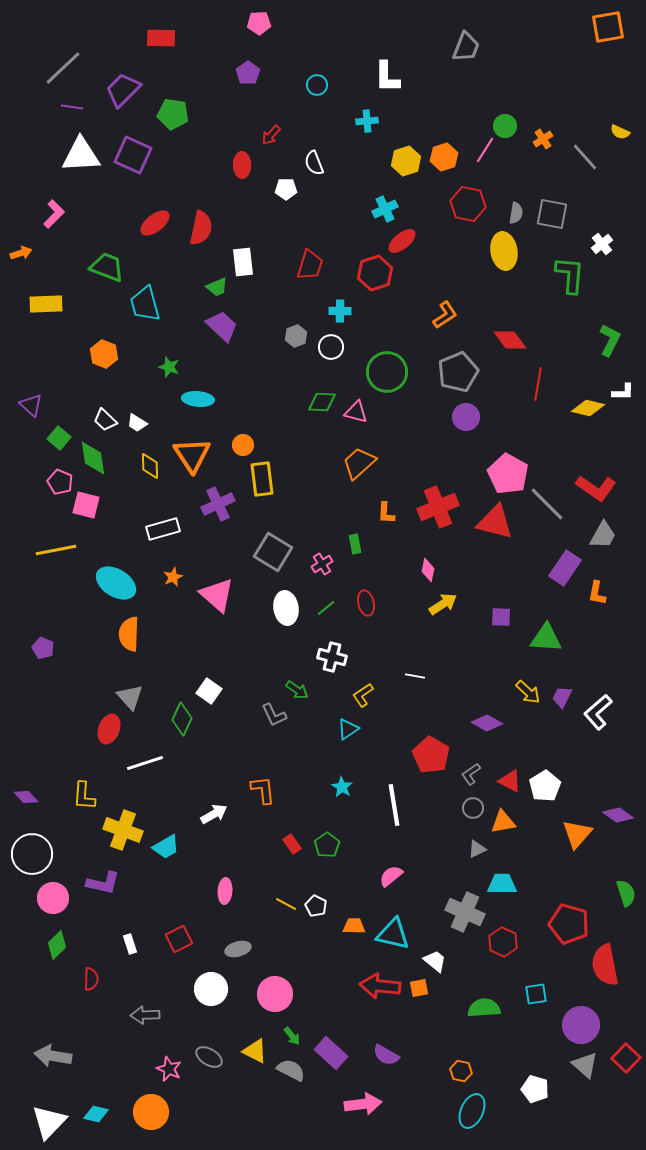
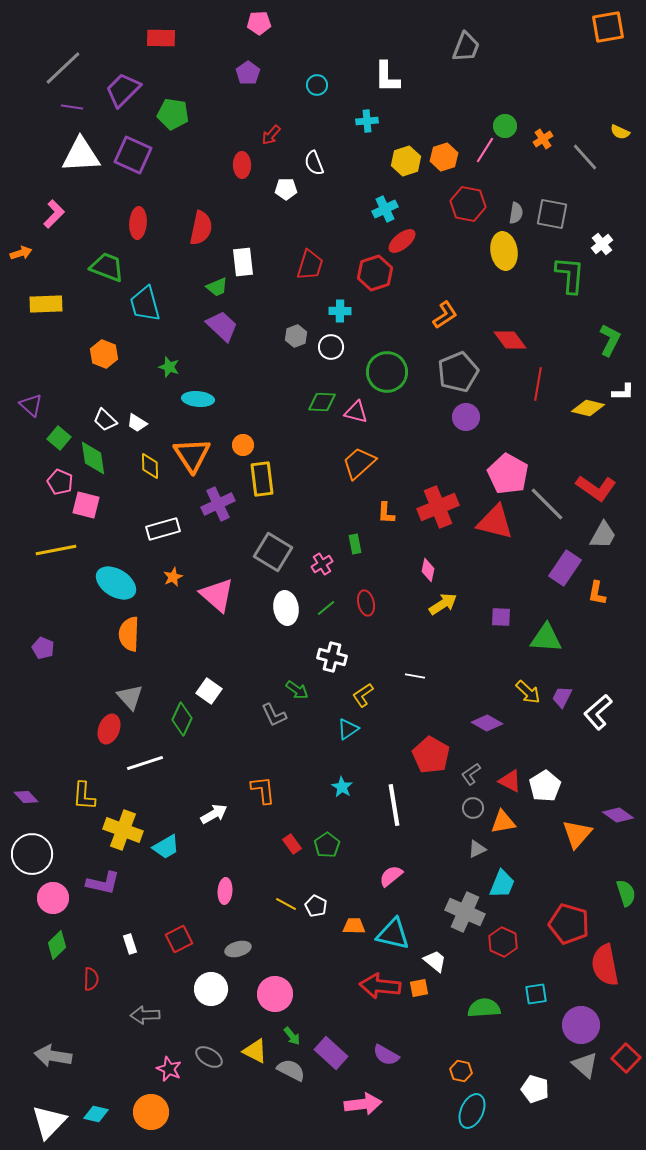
red ellipse at (155, 223): moved 17 px left; rotated 48 degrees counterclockwise
cyan trapezoid at (502, 884): rotated 112 degrees clockwise
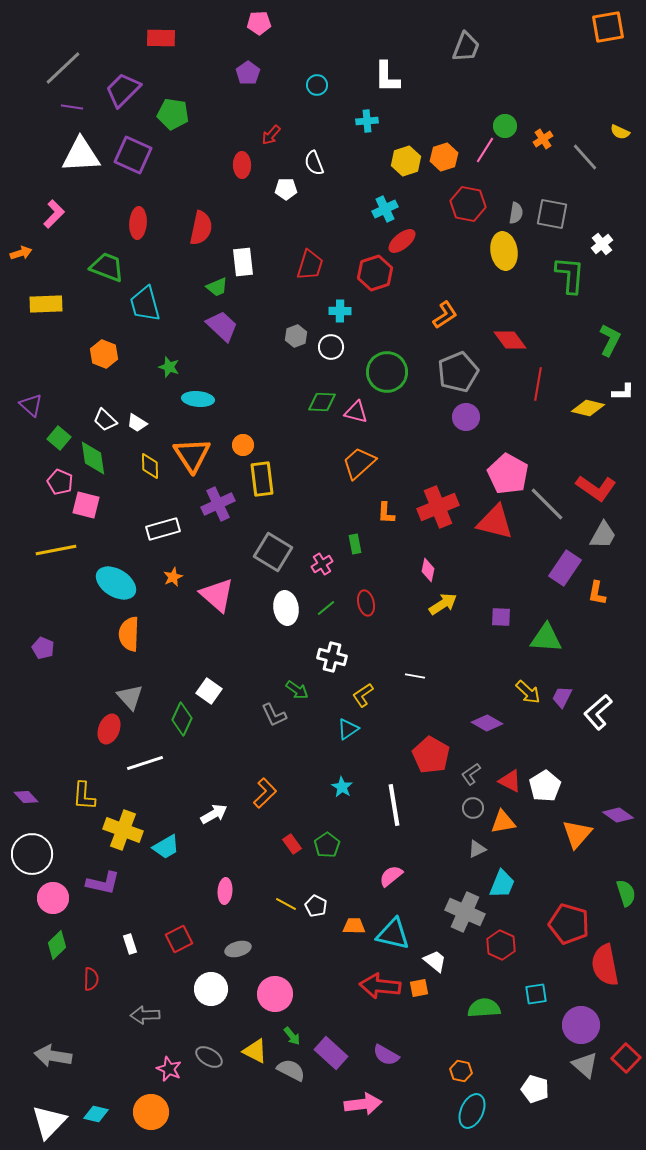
orange L-shape at (263, 790): moved 2 px right, 3 px down; rotated 52 degrees clockwise
red hexagon at (503, 942): moved 2 px left, 3 px down
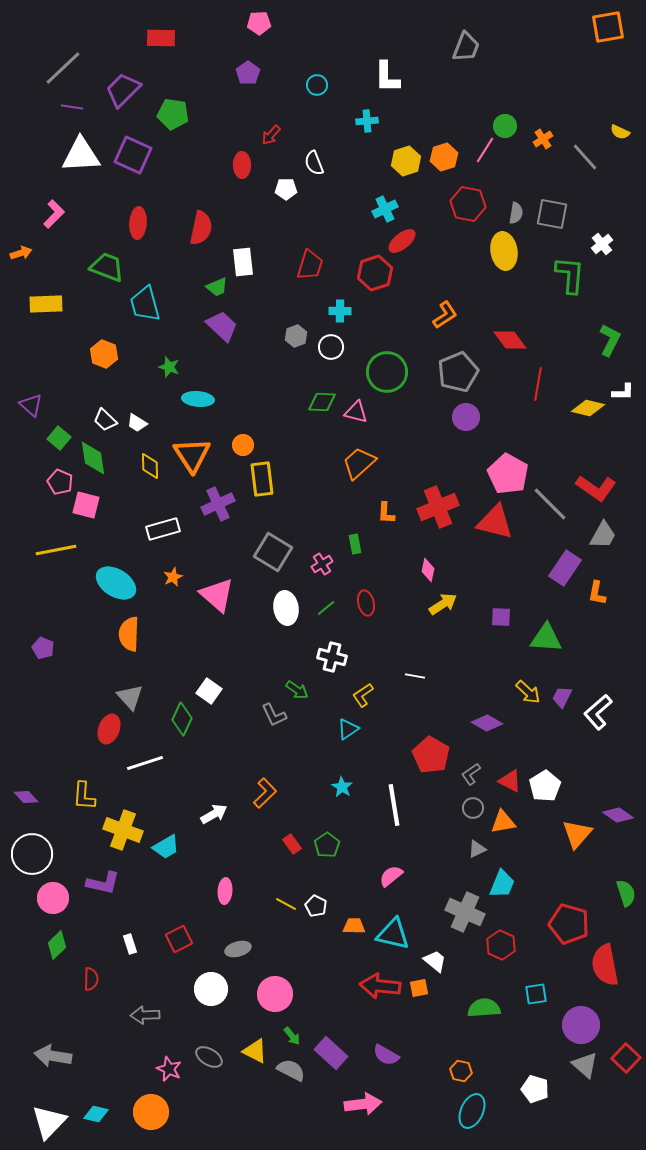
gray line at (547, 504): moved 3 px right
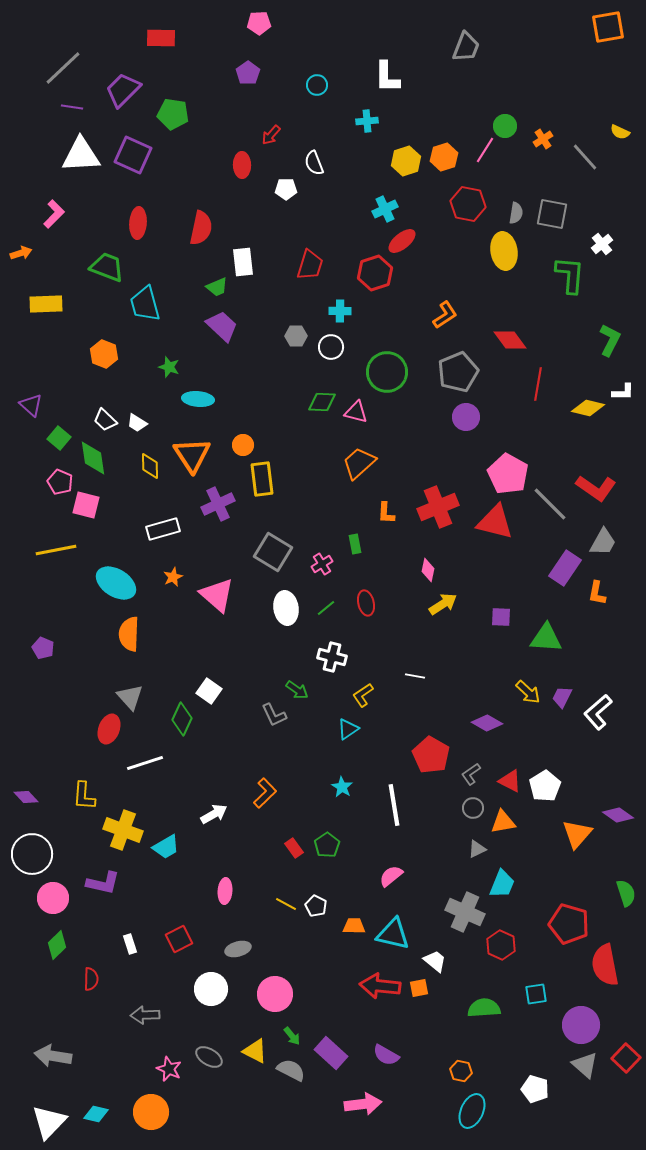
gray hexagon at (296, 336): rotated 20 degrees clockwise
gray trapezoid at (603, 535): moved 7 px down
red rectangle at (292, 844): moved 2 px right, 4 px down
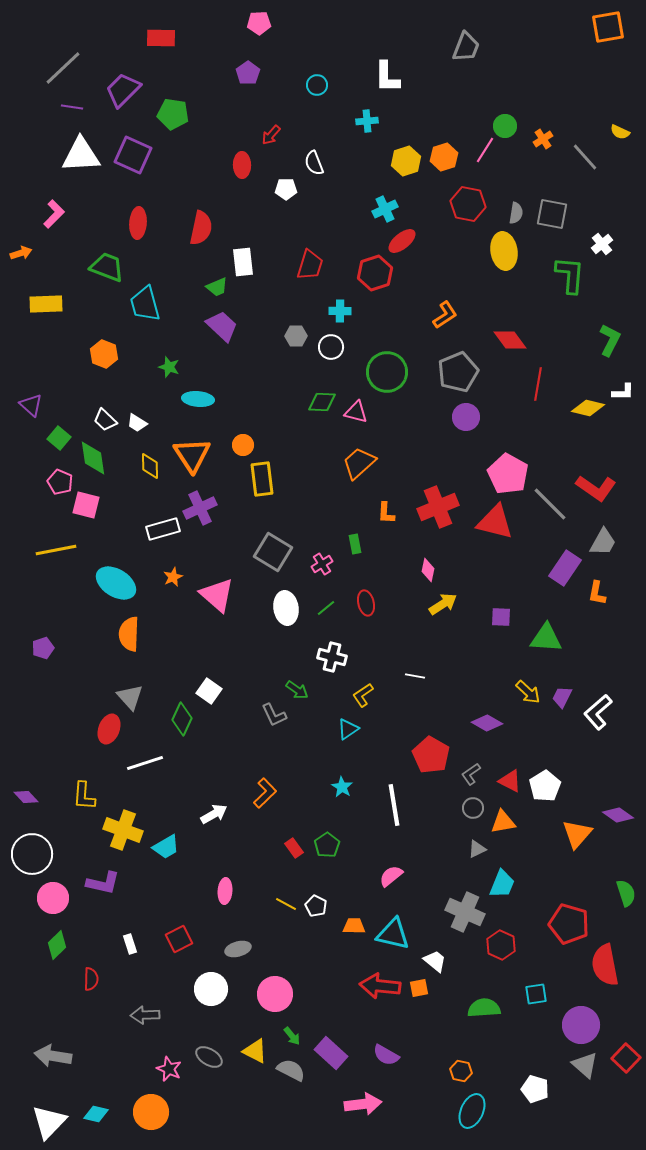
purple cross at (218, 504): moved 18 px left, 4 px down
purple pentagon at (43, 648): rotated 30 degrees clockwise
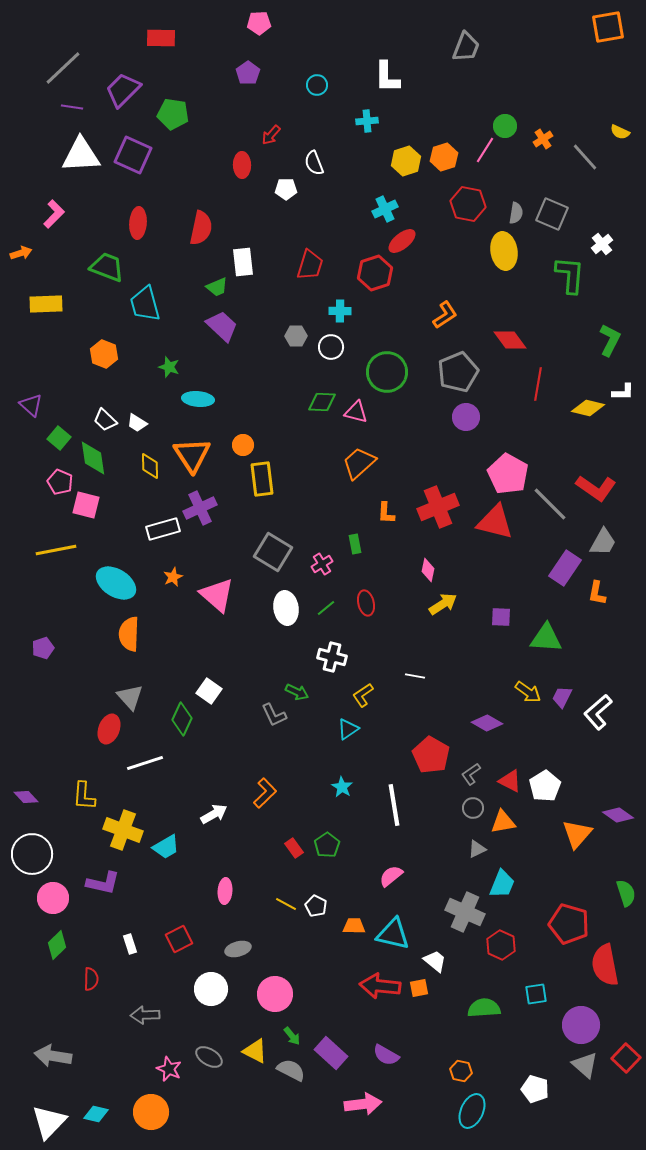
gray square at (552, 214): rotated 12 degrees clockwise
green arrow at (297, 690): moved 2 px down; rotated 10 degrees counterclockwise
yellow arrow at (528, 692): rotated 8 degrees counterclockwise
